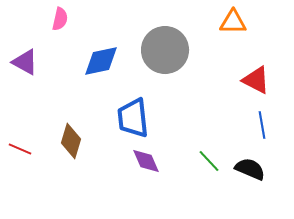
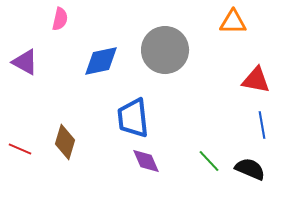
red triangle: rotated 16 degrees counterclockwise
brown diamond: moved 6 px left, 1 px down
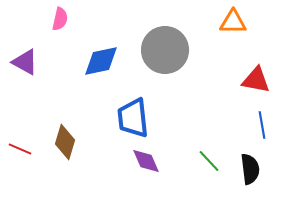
black semicircle: rotated 60 degrees clockwise
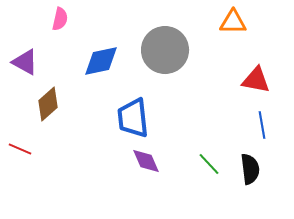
brown diamond: moved 17 px left, 38 px up; rotated 32 degrees clockwise
green line: moved 3 px down
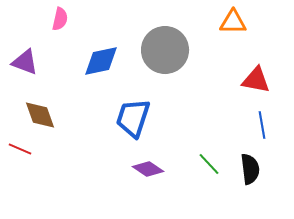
purple triangle: rotated 8 degrees counterclockwise
brown diamond: moved 8 px left, 11 px down; rotated 68 degrees counterclockwise
blue trapezoid: rotated 24 degrees clockwise
purple diamond: moved 2 px right, 8 px down; rotated 32 degrees counterclockwise
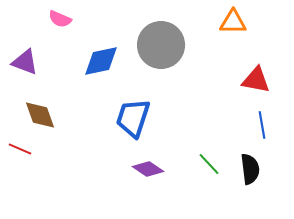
pink semicircle: rotated 100 degrees clockwise
gray circle: moved 4 px left, 5 px up
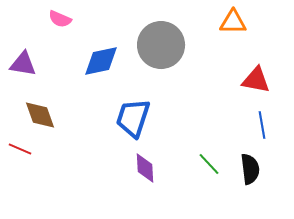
purple triangle: moved 2 px left, 2 px down; rotated 12 degrees counterclockwise
purple diamond: moved 3 px left, 1 px up; rotated 52 degrees clockwise
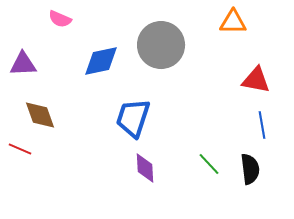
purple triangle: rotated 12 degrees counterclockwise
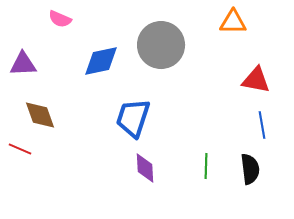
green line: moved 3 px left, 2 px down; rotated 45 degrees clockwise
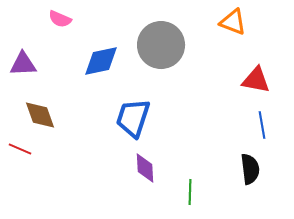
orange triangle: rotated 20 degrees clockwise
green line: moved 16 px left, 26 px down
